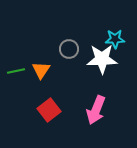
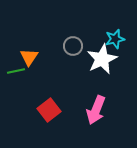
cyan star: rotated 12 degrees counterclockwise
gray circle: moved 4 px right, 3 px up
white star: rotated 24 degrees counterclockwise
orange triangle: moved 12 px left, 13 px up
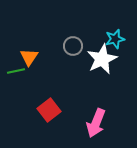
pink arrow: moved 13 px down
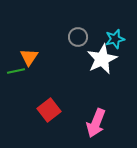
gray circle: moved 5 px right, 9 px up
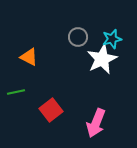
cyan star: moved 3 px left
orange triangle: rotated 36 degrees counterclockwise
green line: moved 21 px down
red square: moved 2 px right
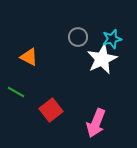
green line: rotated 42 degrees clockwise
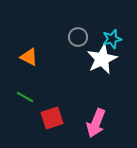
green line: moved 9 px right, 5 px down
red square: moved 1 px right, 8 px down; rotated 20 degrees clockwise
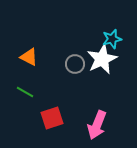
gray circle: moved 3 px left, 27 px down
green line: moved 5 px up
pink arrow: moved 1 px right, 2 px down
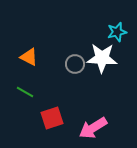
cyan star: moved 5 px right, 7 px up
white star: moved 1 px up; rotated 28 degrees clockwise
pink arrow: moved 4 px left, 3 px down; rotated 36 degrees clockwise
